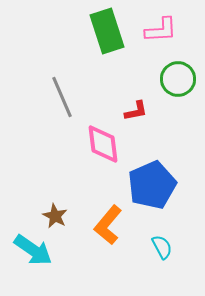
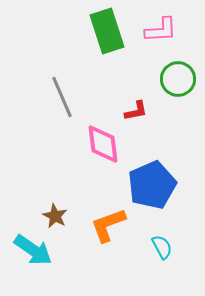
orange L-shape: rotated 30 degrees clockwise
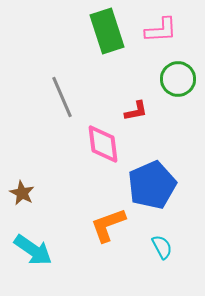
brown star: moved 33 px left, 23 px up
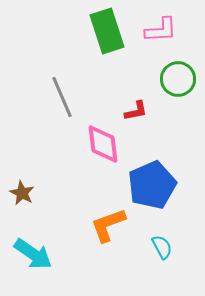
cyan arrow: moved 4 px down
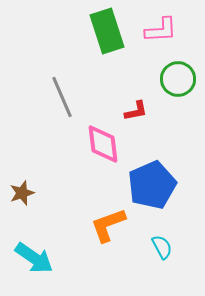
brown star: rotated 25 degrees clockwise
cyan arrow: moved 1 px right, 4 px down
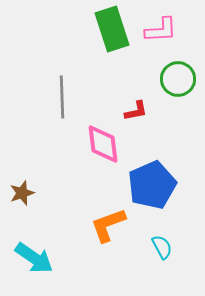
green rectangle: moved 5 px right, 2 px up
gray line: rotated 21 degrees clockwise
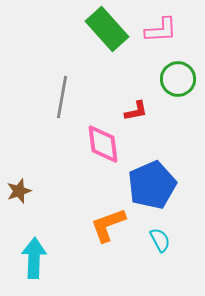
green rectangle: moved 5 px left; rotated 24 degrees counterclockwise
gray line: rotated 12 degrees clockwise
brown star: moved 3 px left, 2 px up
cyan semicircle: moved 2 px left, 7 px up
cyan arrow: rotated 123 degrees counterclockwise
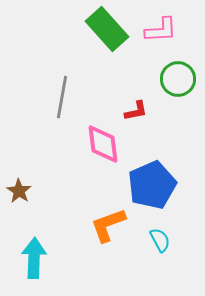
brown star: rotated 20 degrees counterclockwise
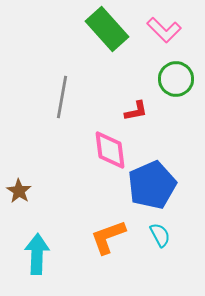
pink L-shape: moved 3 px right; rotated 48 degrees clockwise
green circle: moved 2 px left
pink diamond: moved 7 px right, 6 px down
orange L-shape: moved 12 px down
cyan semicircle: moved 5 px up
cyan arrow: moved 3 px right, 4 px up
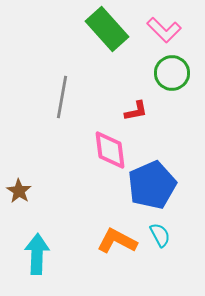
green circle: moved 4 px left, 6 px up
orange L-shape: moved 9 px right, 4 px down; rotated 48 degrees clockwise
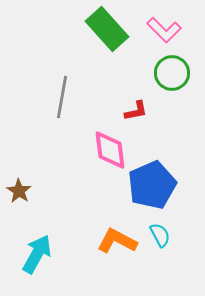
cyan arrow: rotated 27 degrees clockwise
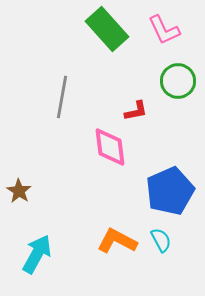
pink L-shape: rotated 20 degrees clockwise
green circle: moved 6 px right, 8 px down
pink diamond: moved 3 px up
blue pentagon: moved 18 px right, 6 px down
cyan semicircle: moved 1 px right, 5 px down
